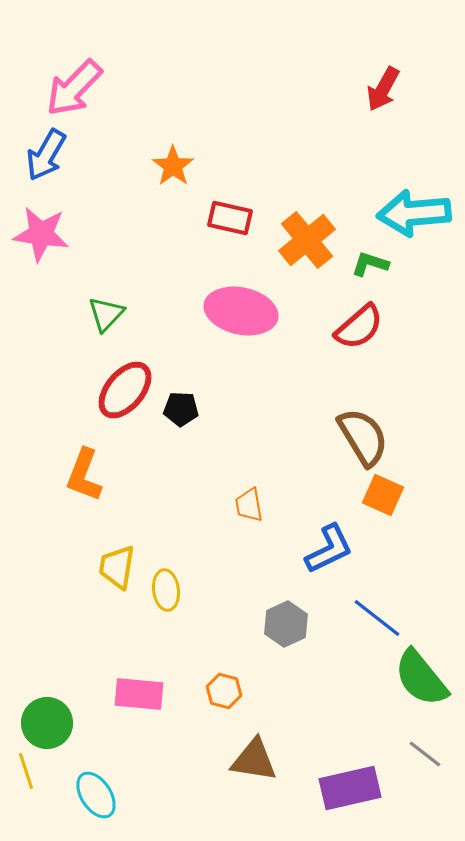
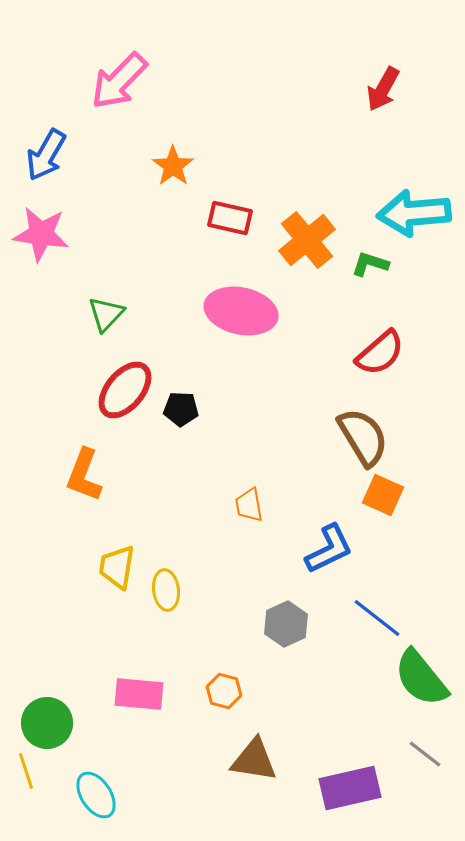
pink arrow: moved 45 px right, 7 px up
red semicircle: moved 21 px right, 26 px down
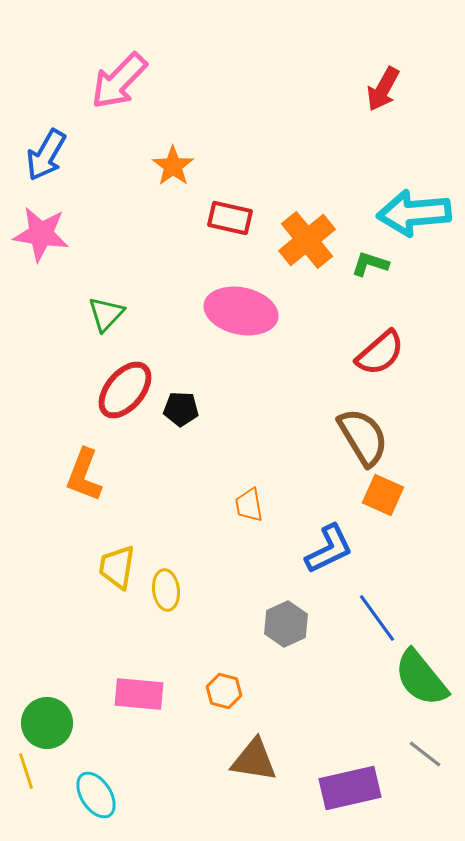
blue line: rotated 16 degrees clockwise
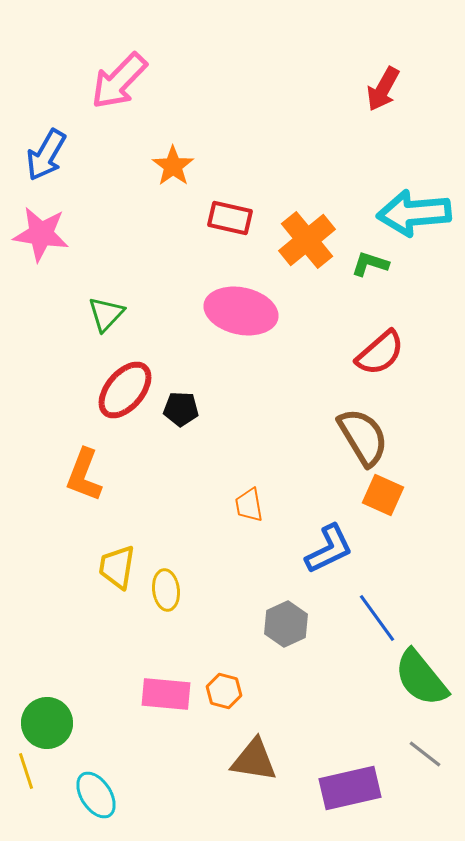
pink rectangle: moved 27 px right
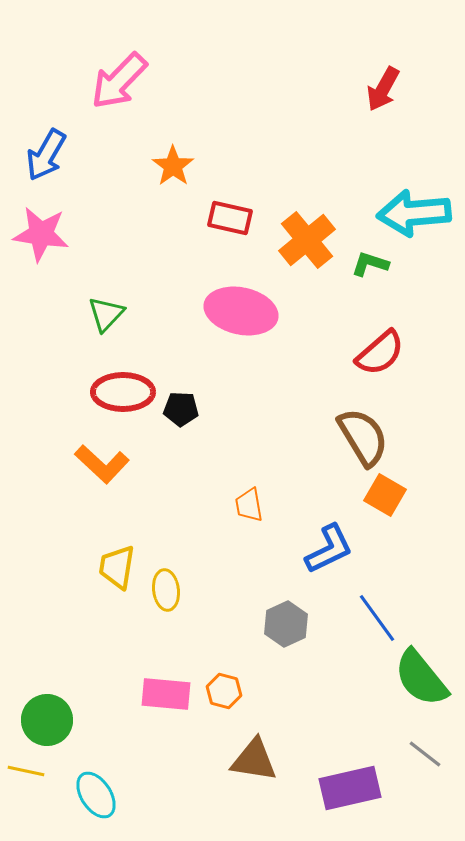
red ellipse: moved 2 px left, 2 px down; rotated 50 degrees clockwise
orange L-shape: moved 18 px right, 11 px up; rotated 68 degrees counterclockwise
orange square: moved 2 px right; rotated 6 degrees clockwise
green circle: moved 3 px up
yellow line: rotated 60 degrees counterclockwise
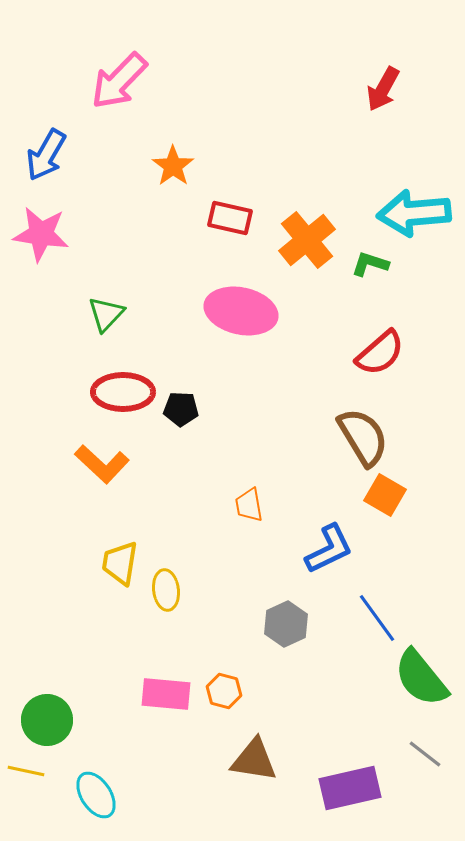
yellow trapezoid: moved 3 px right, 4 px up
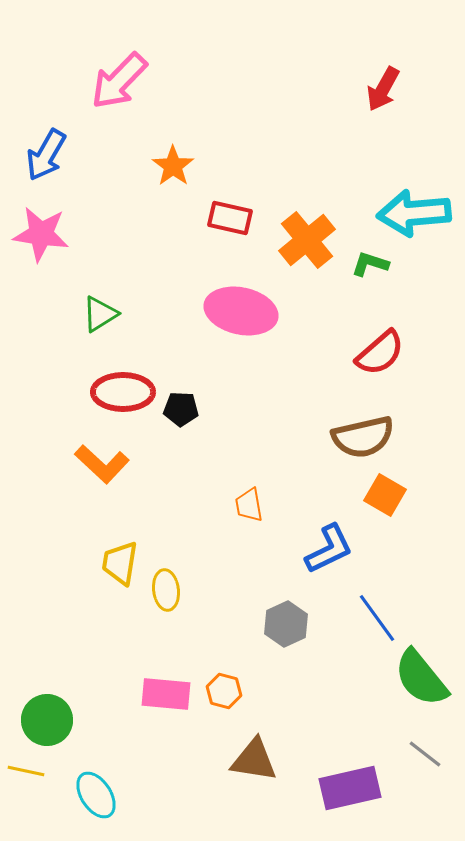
green triangle: moved 6 px left; rotated 15 degrees clockwise
brown semicircle: rotated 108 degrees clockwise
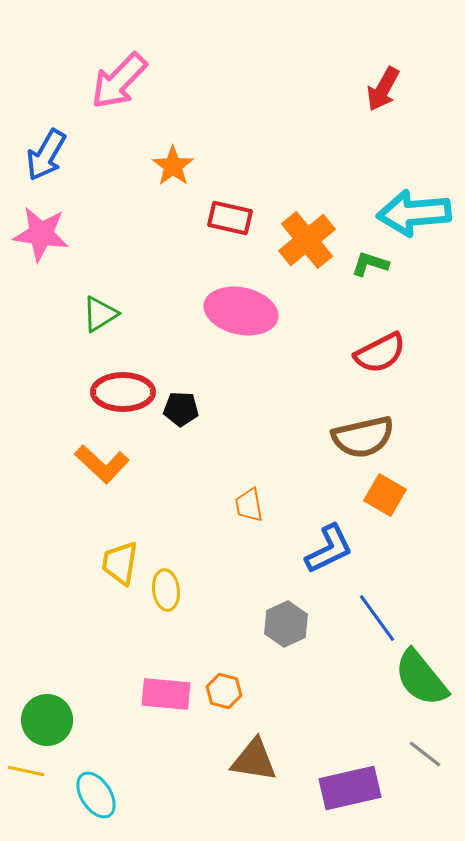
red semicircle: rotated 14 degrees clockwise
